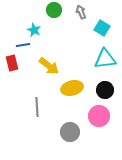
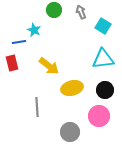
cyan square: moved 1 px right, 2 px up
blue line: moved 4 px left, 3 px up
cyan triangle: moved 2 px left
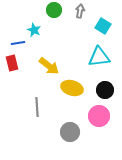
gray arrow: moved 1 px left, 1 px up; rotated 32 degrees clockwise
blue line: moved 1 px left, 1 px down
cyan triangle: moved 4 px left, 2 px up
yellow ellipse: rotated 30 degrees clockwise
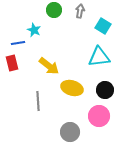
gray line: moved 1 px right, 6 px up
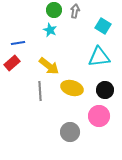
gray arrow: moved 5 px left
cyan star: moved 16 px right
red rectangle: rotated 63 degrees clockwise
gray line: moved 2 px right, 10 px up
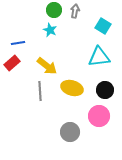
yellow arrow: moved 2 px left
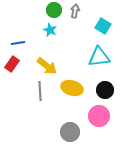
red rectangle: moved 1 px down; rotated 14 degrees counterclockwise
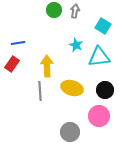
cyan star: moved 26 px right, 15 px down
yellow arrow: rotated 130 degrees counterclockwise
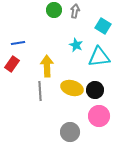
black circle: moved 10 px left
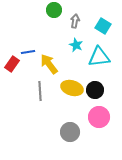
gray arrow: moved 10 px down
blue line: moved 10 px right, 9 px down
yellow arrow: moved 2 px right, 2 px up; rotated 35 degrees counterclockwise
pink circle: moved 1 px down
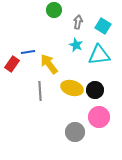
gray arrow: moved 3 px right, 1 px down
cyan triangle: moved 2 px up
gray circle: moved 5 px right
